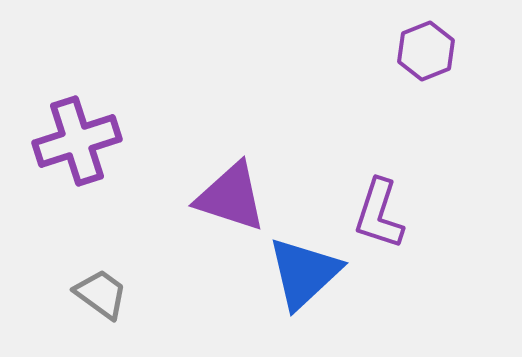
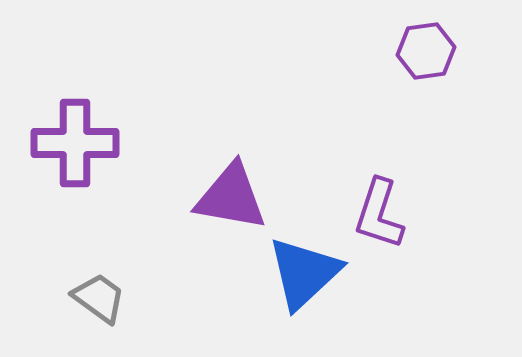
purple hexagon: rotated 14 degrees clockwise
purple cross: moved 2 px left, 2 px down; rotated 18 degrees clockwise
purple triangle: rotated 8 degrees counterclockwise
gray trapezoid: moved 2 px left, 4 px down
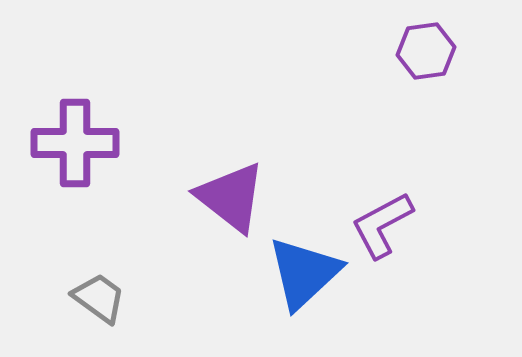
purple triangle: rotated 28 degrees clockwise
purple L-shape: moved 3 px right, 11 px down; rotated 44 degrees clockwise
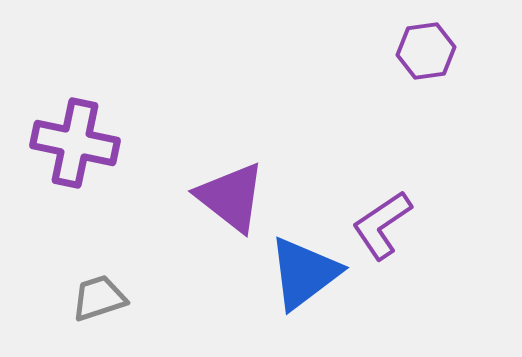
purple cross: rotated 12 degrees clockwise
purple L-shape: rotated 6 degrees counterclockwise
blue triangle: rotated 6 degrees clockwise
gray trapezoid: rotated 54 degrees counterclockwise
